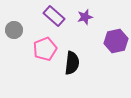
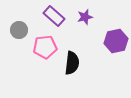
gray circle: moved 5 px right
pink pentagon: moved 2 px up; rotated 15 degrees clockwise
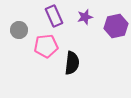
purple rectangle: rotated 25 degrees clockwise
purple hexagon: moved 15 px up
pink pentagon: moved 1 px right, 1 px up
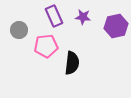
purple star: moved 2 px left; rotated 21 degrees clockwise
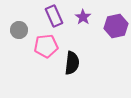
purple star: rotated 28 degrees clockwise
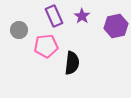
purple star: moved 1 px left, 1 px up
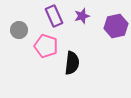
purple star: rotated 21 degrees clockwise
pink pentagon: rotated 25 degrees clockwise
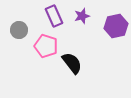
black semicircle: rotated 45 degrees counterclockwise
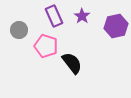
purple star: rotated 21 degrees counterclockwise
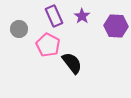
purple hexagon: rotated 15 degrees clockwise
gray circle: moved 1 px up
pink pentagon: moved 2 px right, 1 px up; rotated 10 degrees clockwise
